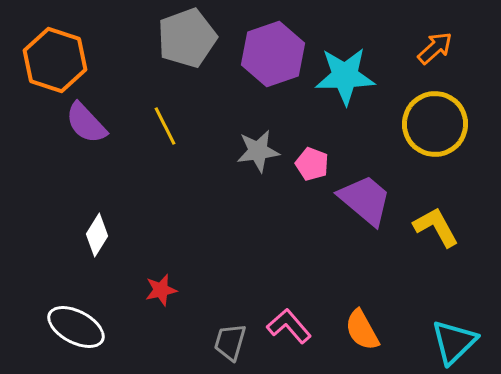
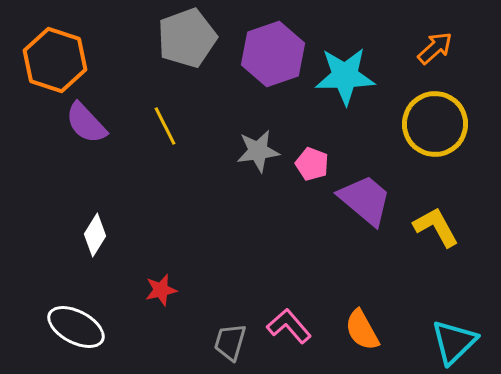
white diamond: moved 2 px left
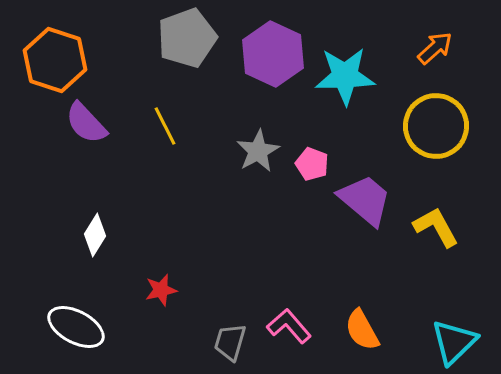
purple hexagon: rotated 16 degrees counterclockwise
yellow circle: moved 1 px right, 2 px down
gray star: rotated 21 degrees counterclockwise
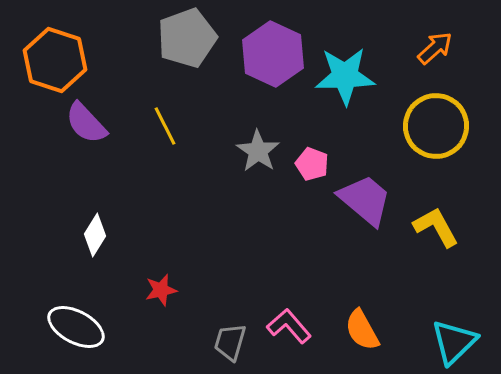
gray star: rotated 9 degrees counterclockwise
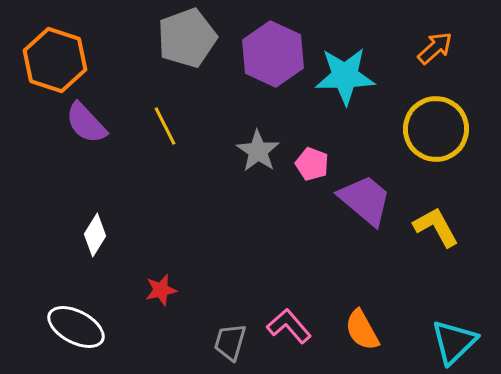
yellow circle: moved 3 px down
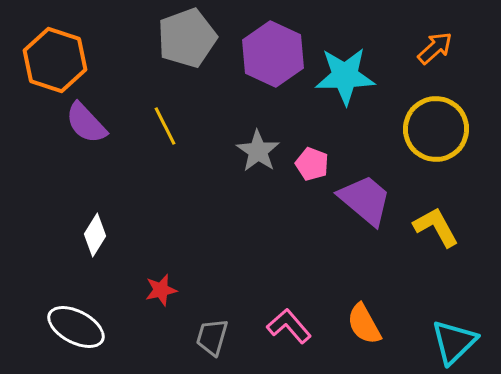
orange semicircle: moved 2 px right, 6 px up
gray trapezoid: moved 18 px left, 5 px up
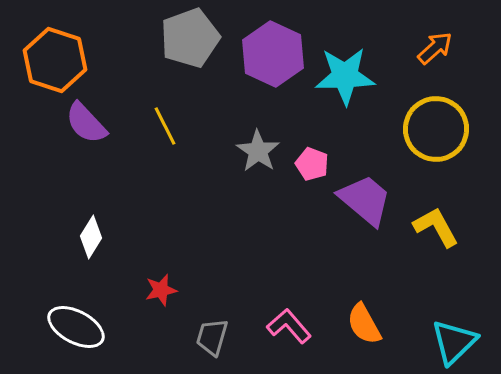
gray pentagon: moved 3 px right
white diamond: moved 4 px left, 2 px down
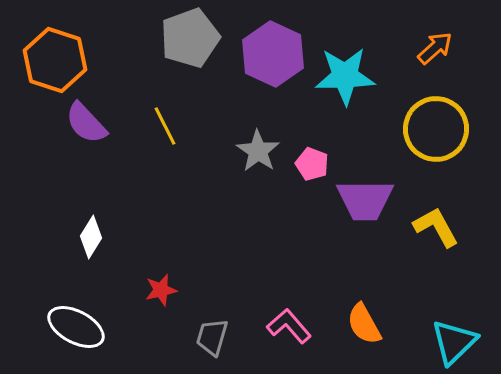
purple trapezoid: rotated 140 degrees clockwise
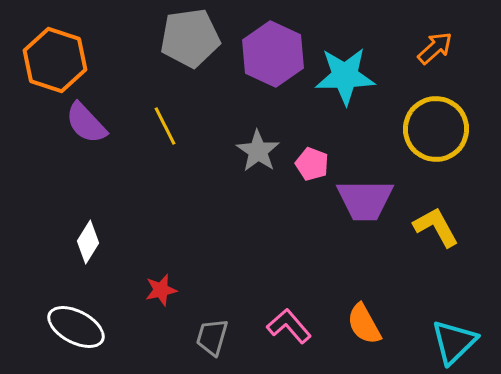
gray pentagon: rotated 12 degrees clockwise
white diamond: moved 3 px left, 5 px down
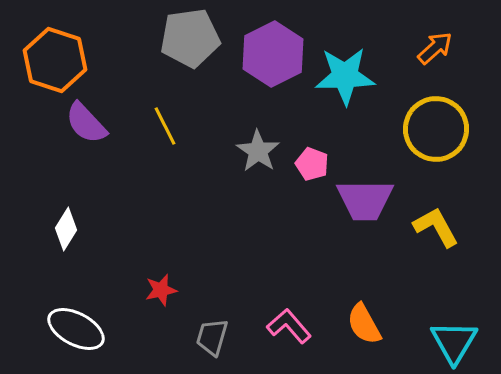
purple hexagon: rotated 8 degrees clockwise
white diamond: moved 22 px left, 13 px up
white ellipse: moved 2 px down
cyan triangle: rotated 15 degrees counterclockwise
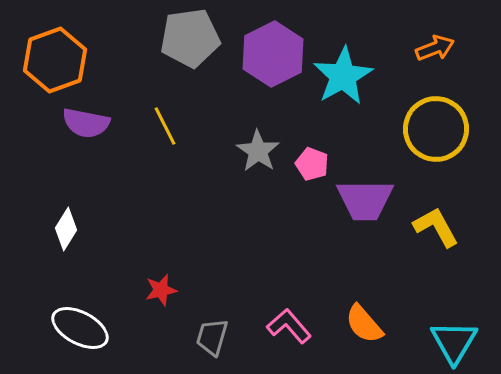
orange arrow: rotated 21 degrees clockwise
orange hexagon: rotated 22 degrees clockwise
cyan star: moved 2 px left; rotated 28 degrees counterclockwise
purple semicircle: rotated 36 degrees counterclockwise
orange semicircle: rotated 12 degrees counterclockwise
white ellipse: moved 4 px right, 1 px up
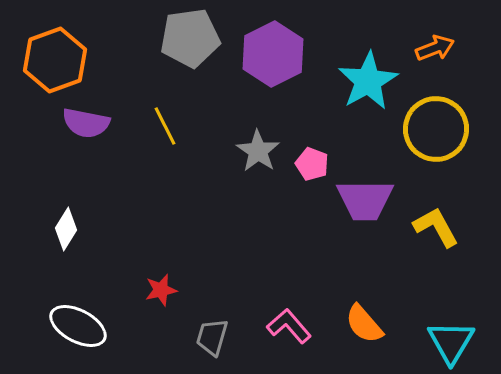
cyan star: moved 25 px right, 5 px down
white ellipse: moved 2 px left, 2 px up
cyan triangle: moved 3 px left
